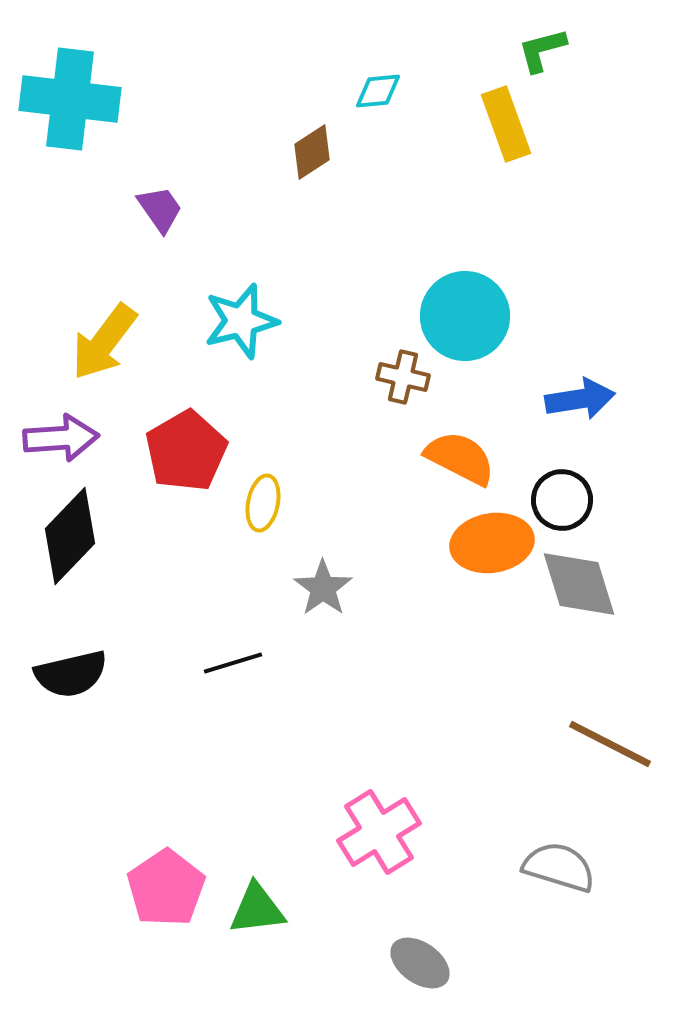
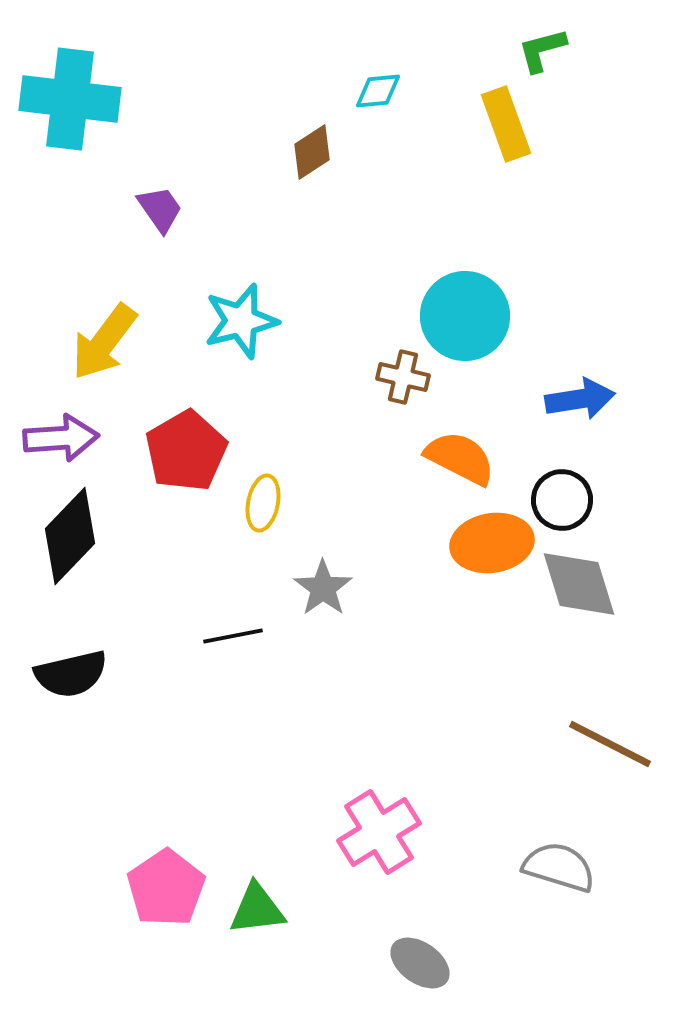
black line: moved 27 px up; rotated 6 degrees clockwise
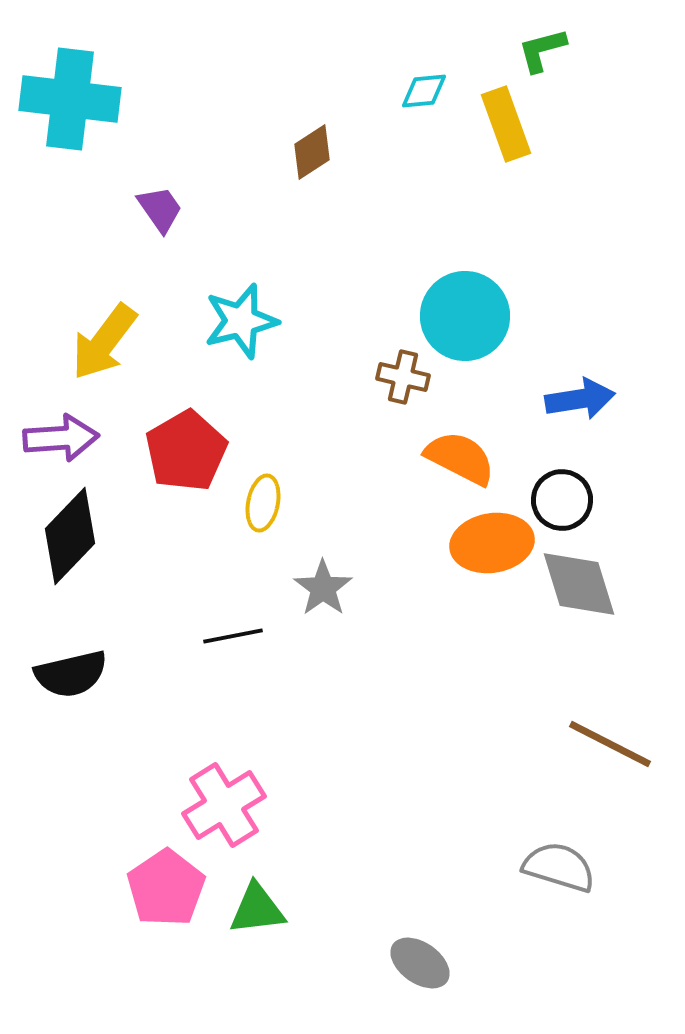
cyan diamond: moved 46 px right
pink cross: moved 155 px left, 27 px up
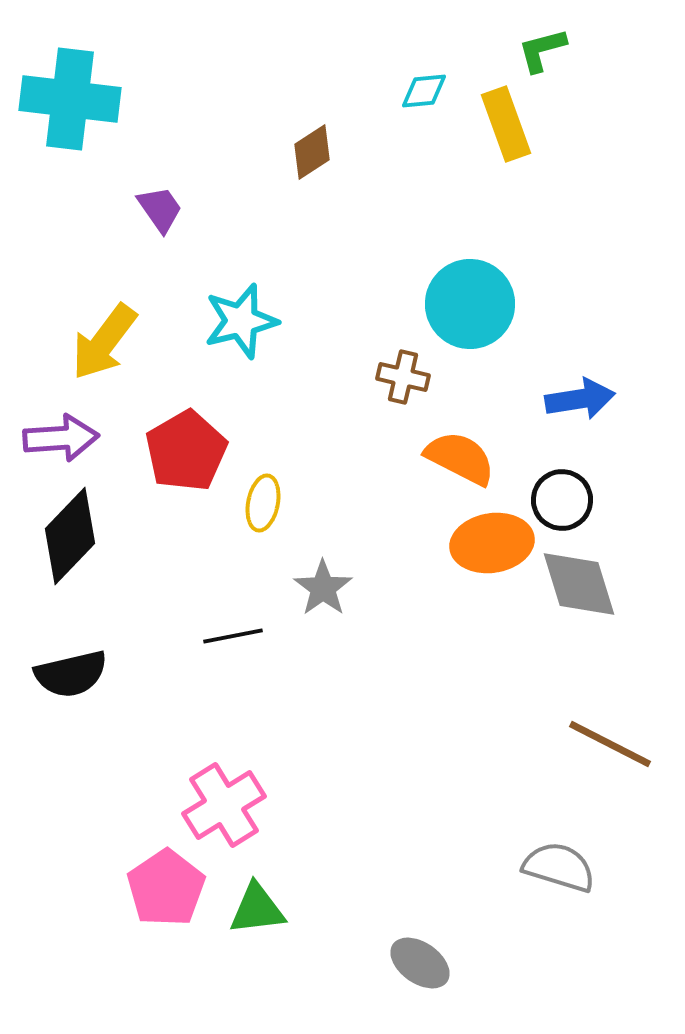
cyan circle: moved 5 px right, 12 px up
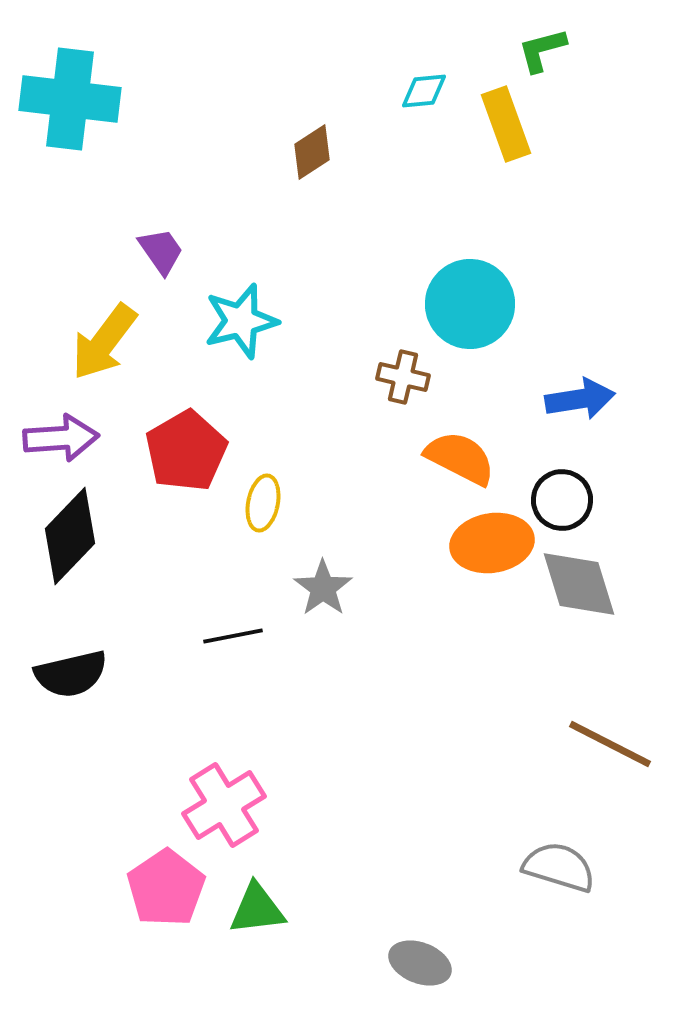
purple trapezoid: moved 1 px right, 42 px down
gray ellipse: rotated 14 degrees counterclockwise
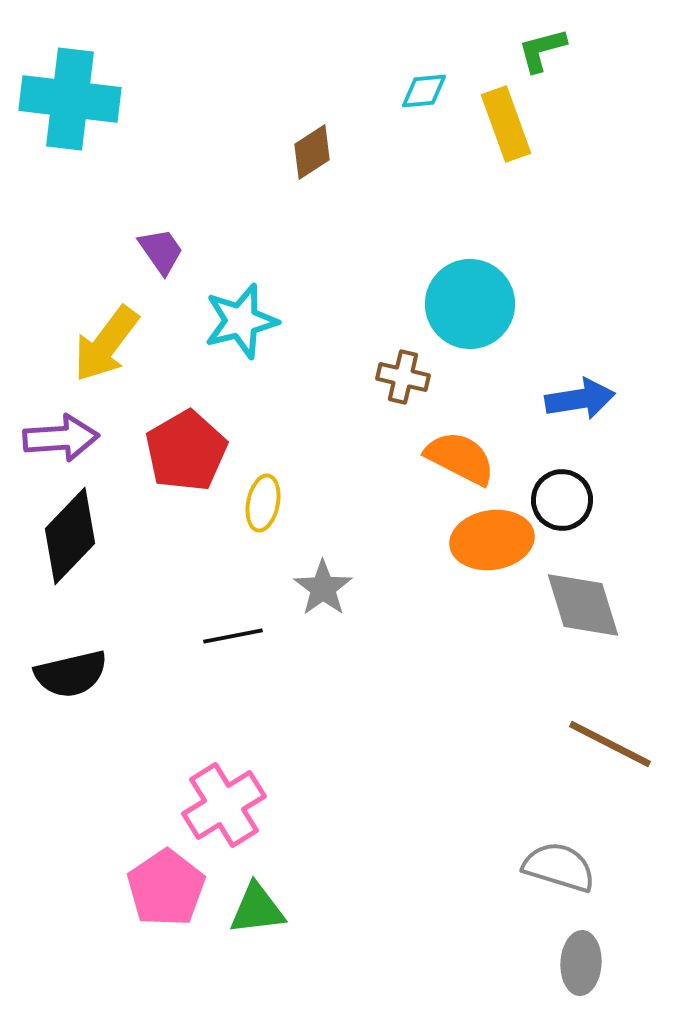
yellow arrow: moved 2 px right, 2 px down
orange ellipse: moved 3 px up
gray diamond: moved 4 px right, 21 px down
gray ellipse: moved 161 px right; rotated 72 degrees clockwise
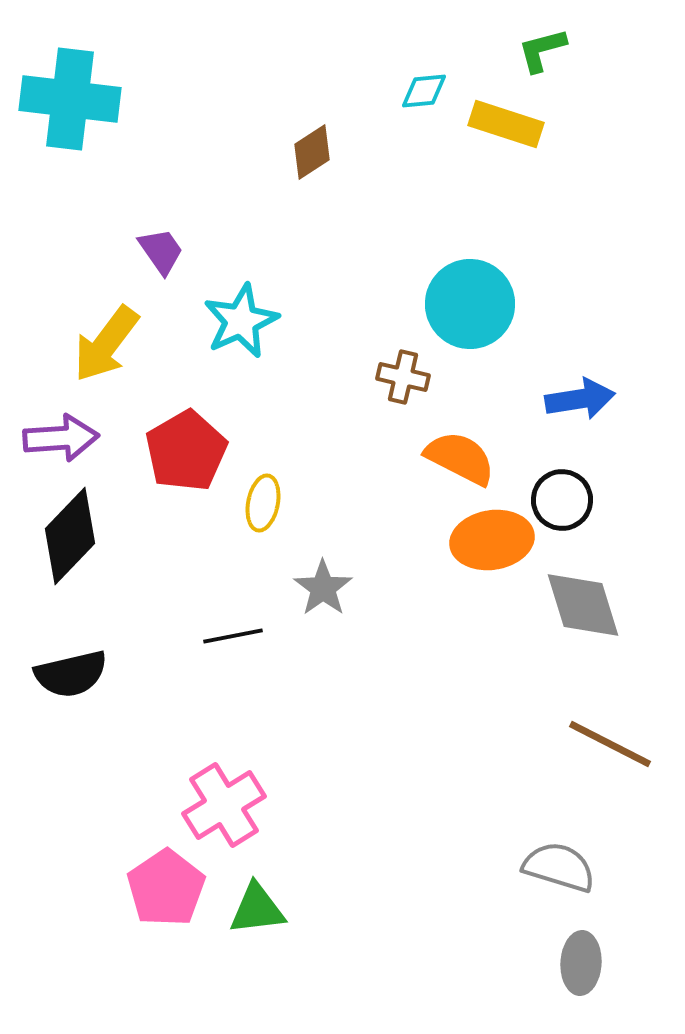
yellow rectangle: rotated 52 degrees counterclockwise
cyan star: rotated 10 degrees counterclockwise
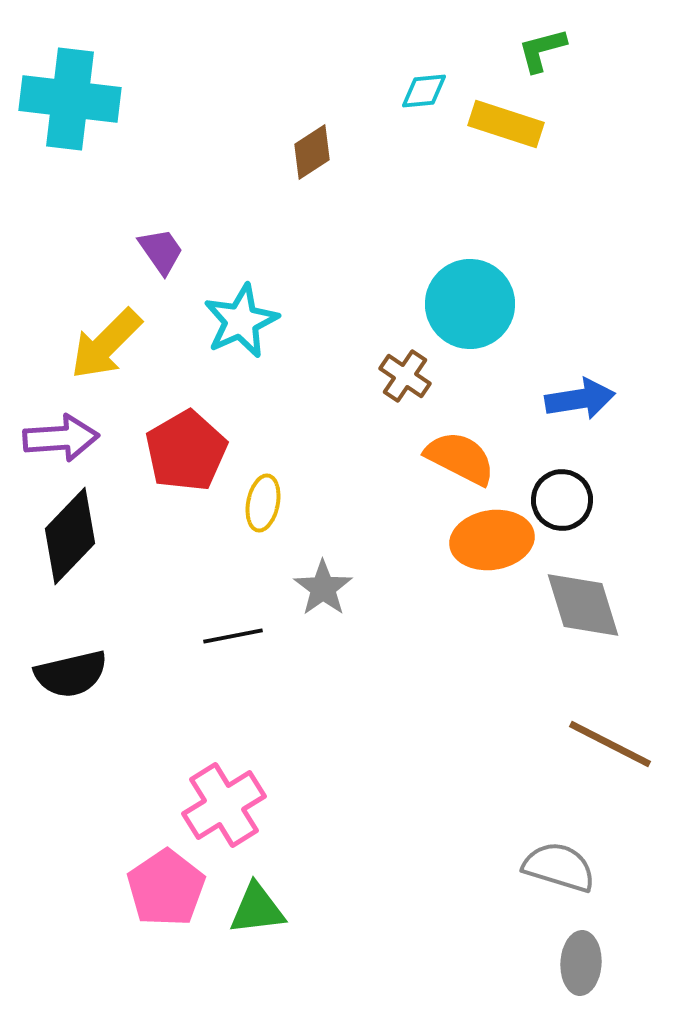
yellow arrow: rotated 8 degrees clockwise
brown cross: moved 2 px right, 1 px up; rotated 21 degrees clockwise
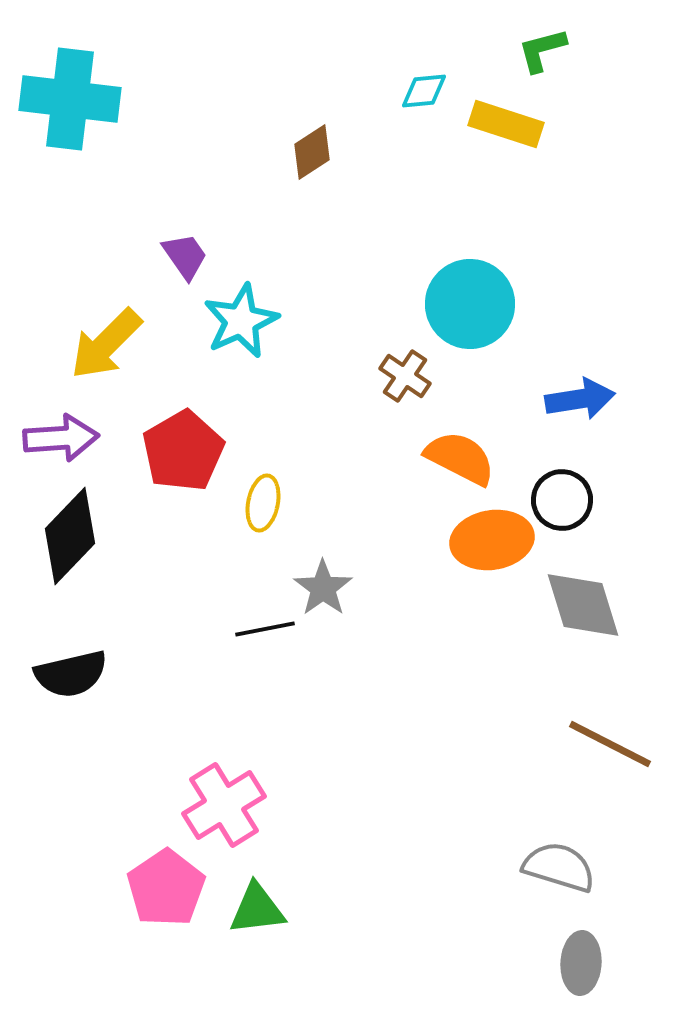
purple trapezoid: moved 24 px right, 5 px down
red pentagon: moved 3 px left
black line: moved 32 px right, 7 px up
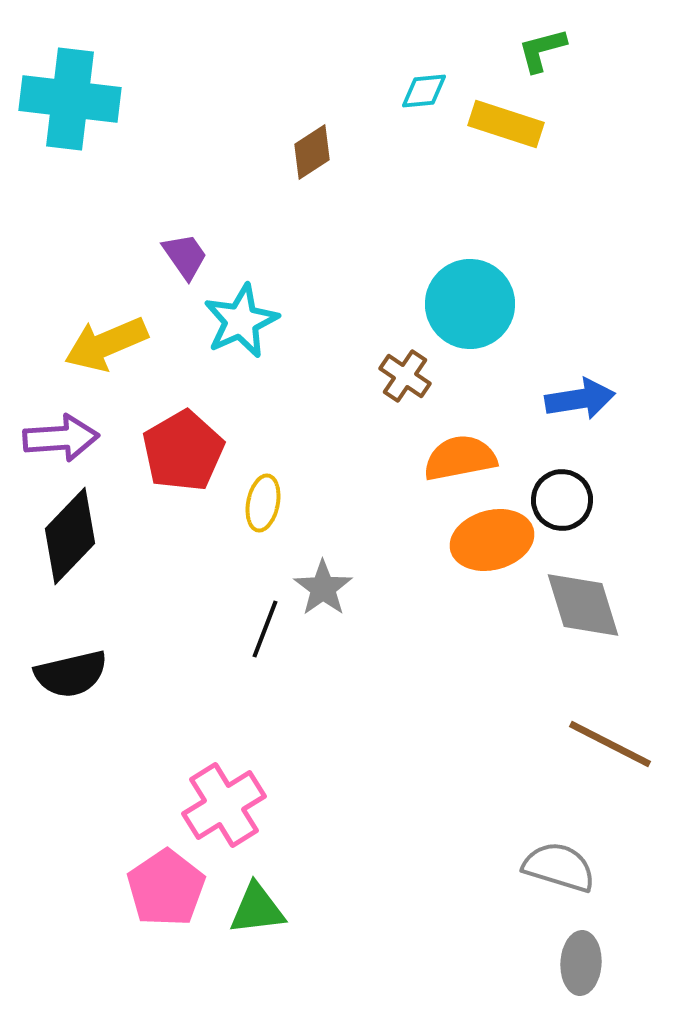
yellow arrow: rotated 22 degrees clockwise
orange semicircle: rotated 38 degrees counterclockwise
orange ellipse: rotated 6 degrees counterclockwise
black line: rotated 58 degrees counterclockwise
